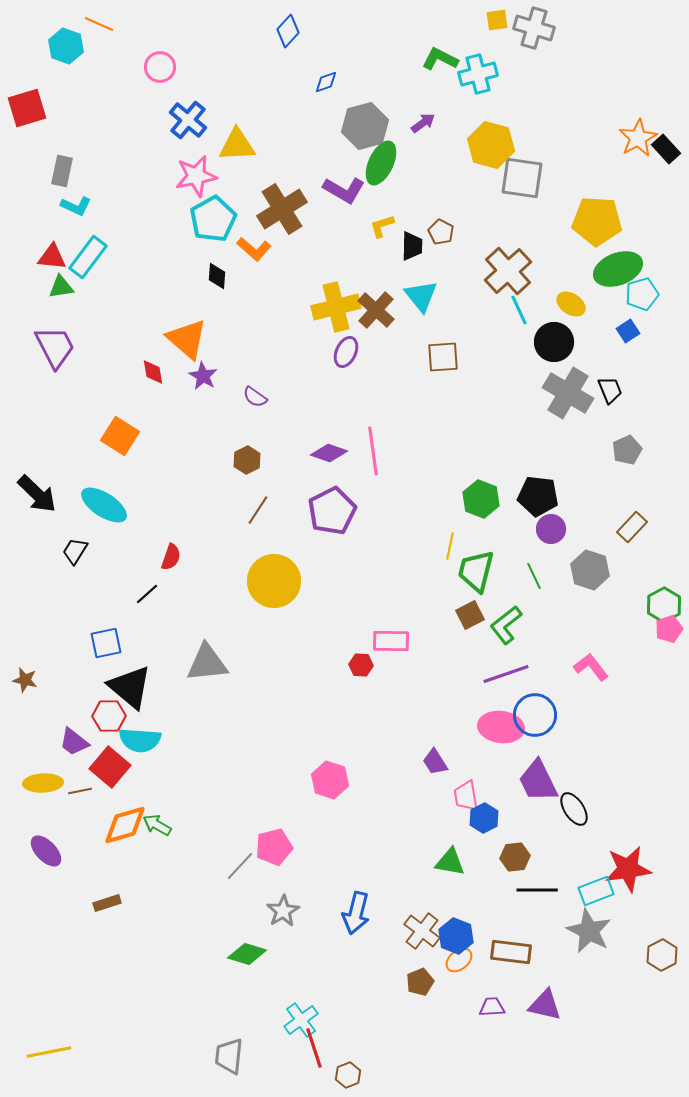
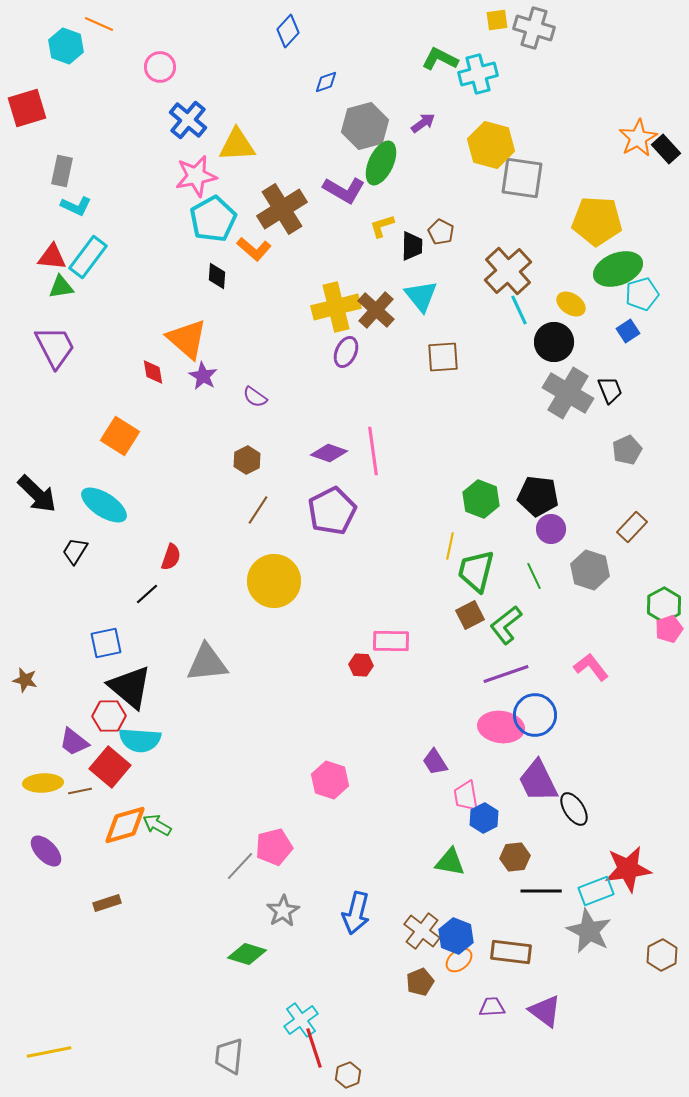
black line at (537, 890): moved 4 px right, 1 px down
purple triangle at (545, 1005): moved 6 px down; rotated 24 degrees clockwise
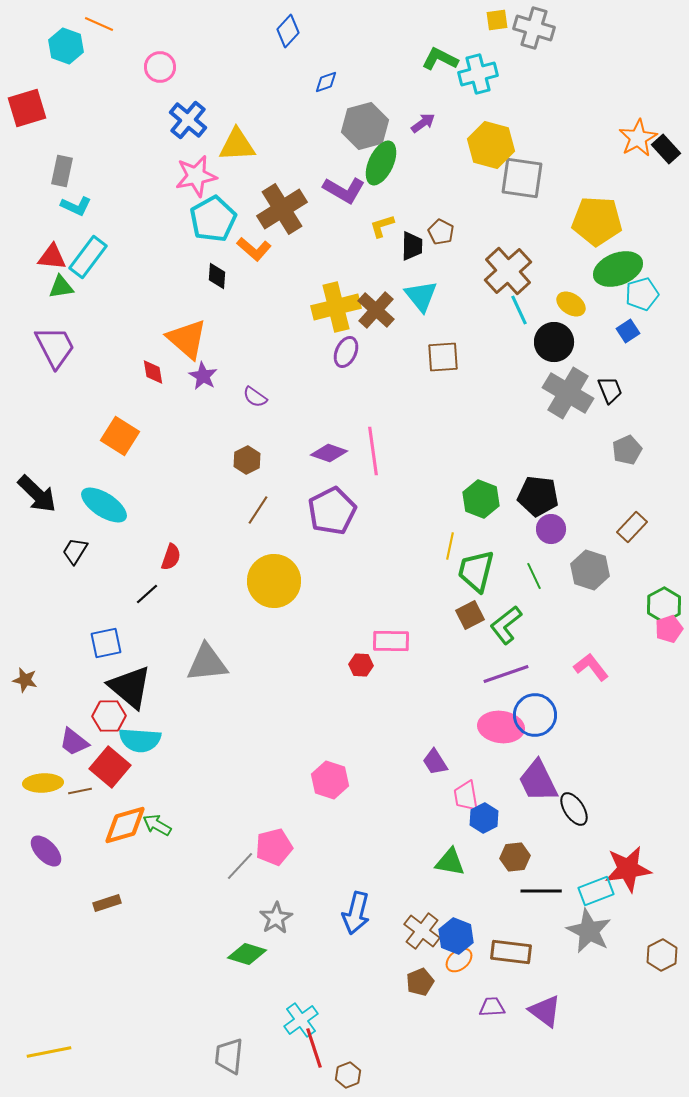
gray star at (283, 911): moved 7 px left, 7 px down
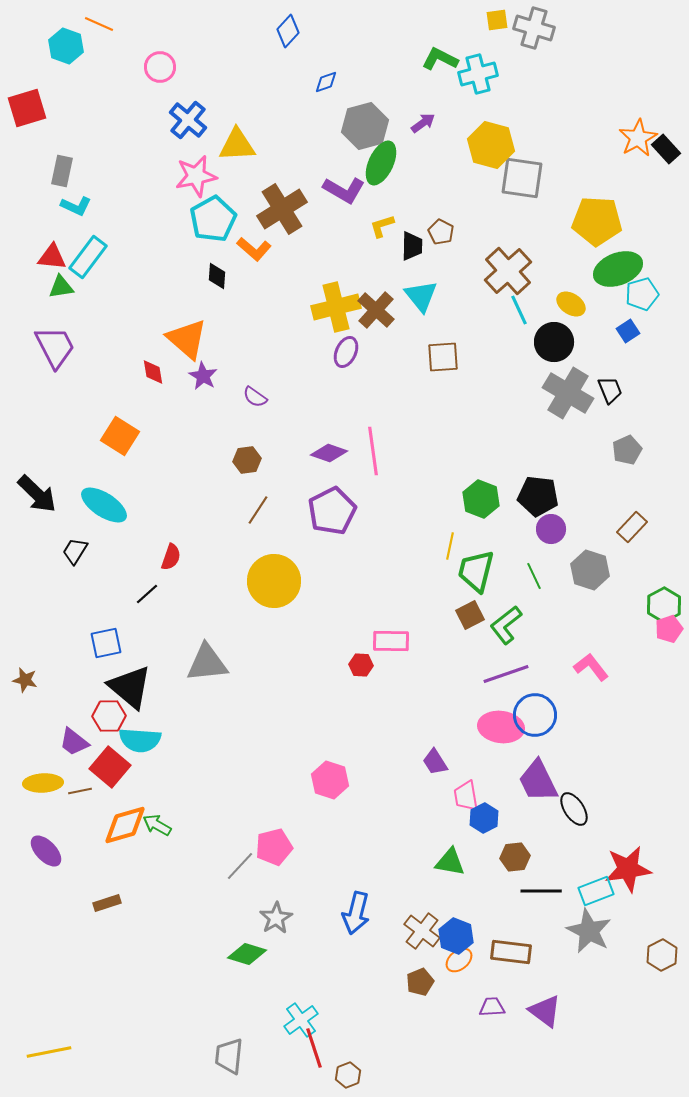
brown hexagon at (247, 460): rotated 20 degrees clockwise
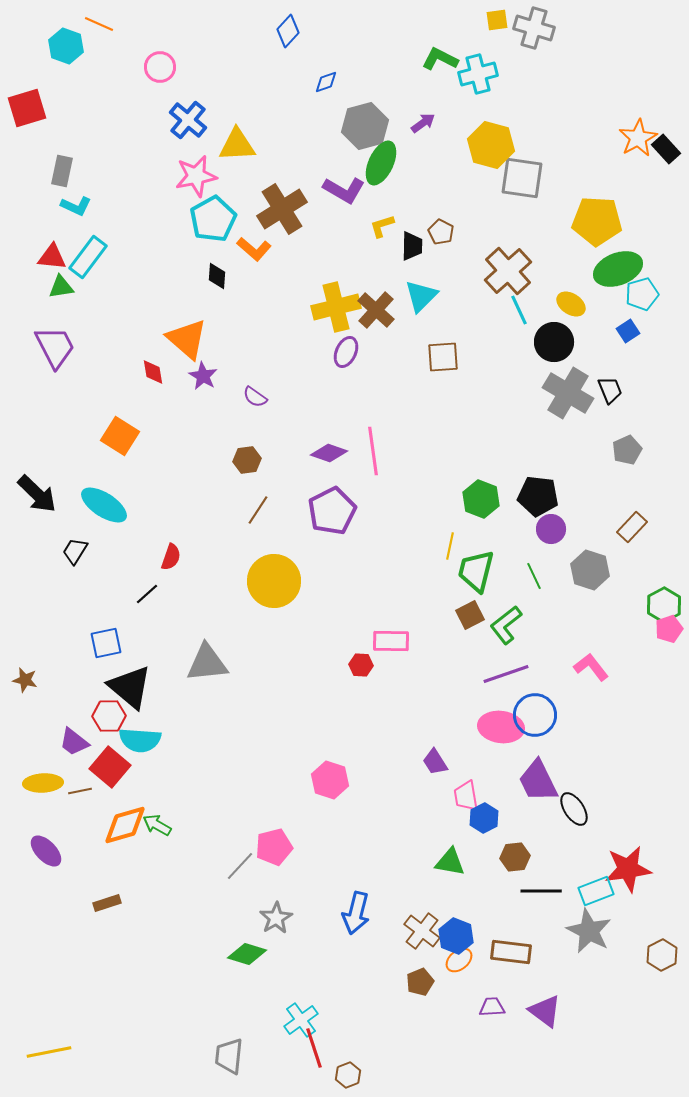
cyan triangle at (421, 296): rotated 24 degrees clockwise
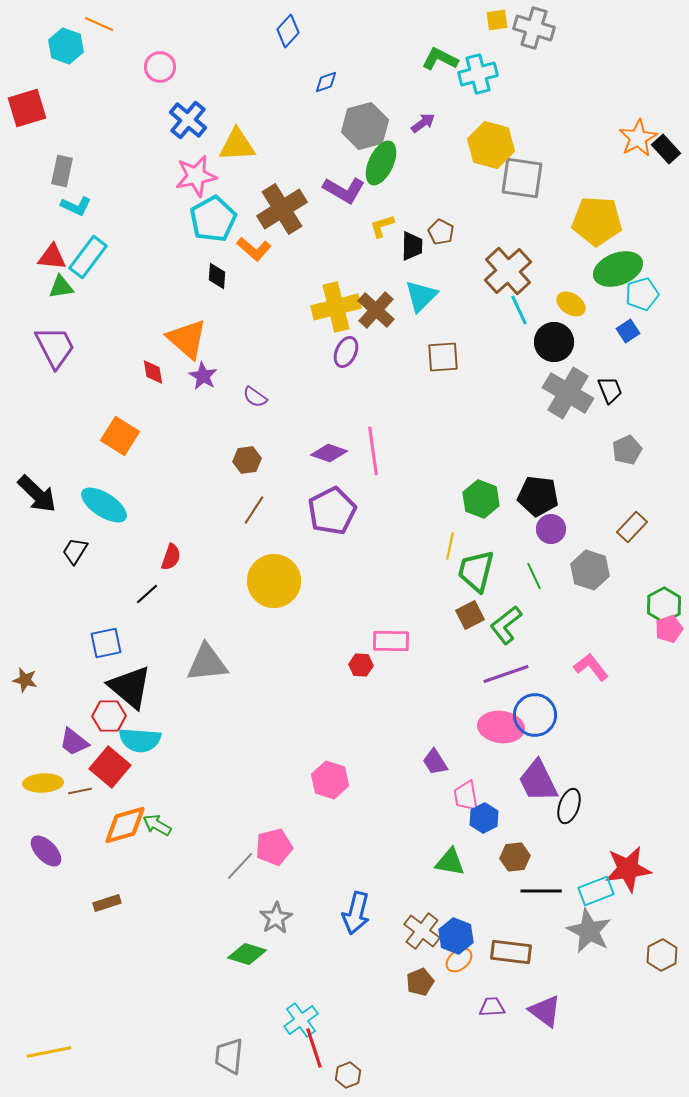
brown line at (258, 510): moved 4 px left
black ellipse at (574, 809): moved 5 px left, 3 px up; rotated 52 degrees clockwise
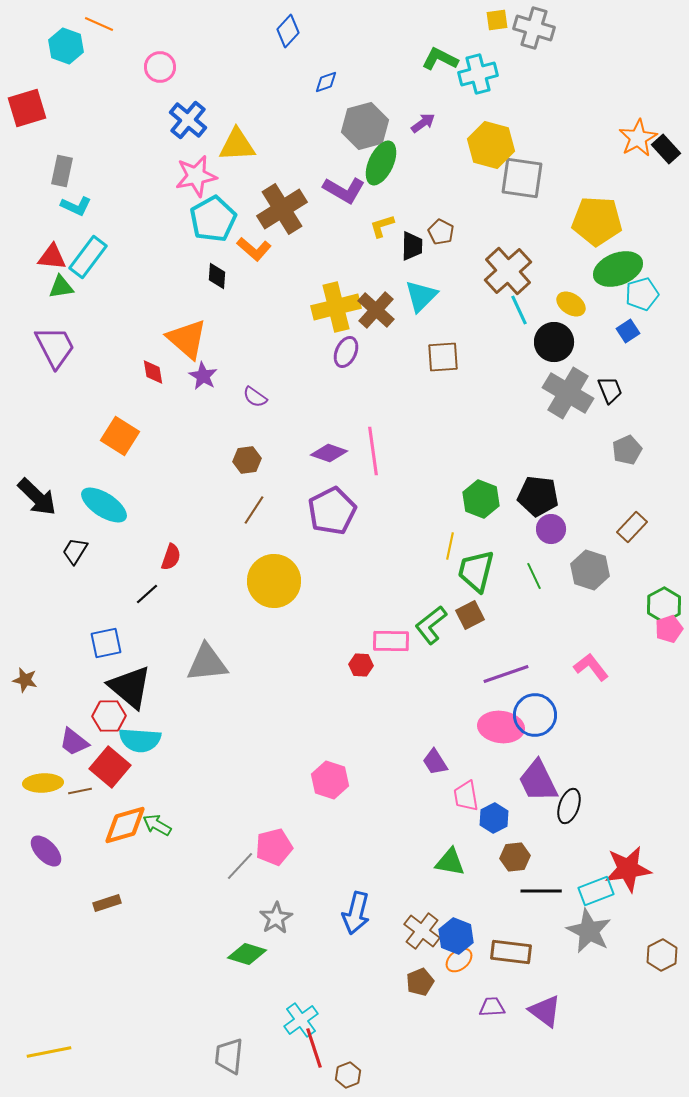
black arrow at (37, 494): moved 3 px down
green L-shape at (506, 625): moved 75 px left
blue hexagon at (484, 818): moved 10 px right
